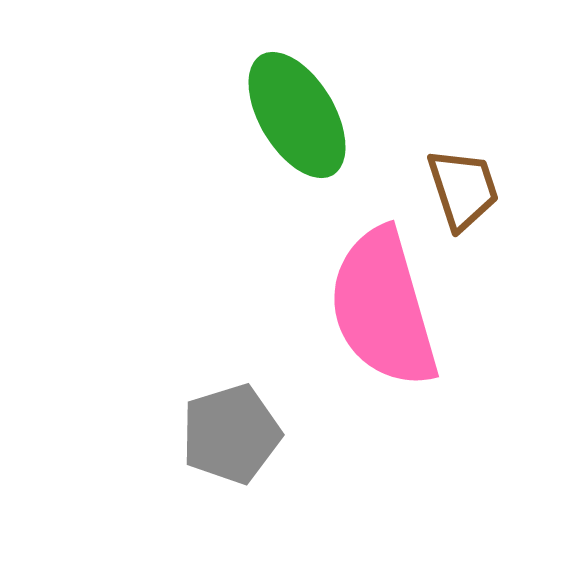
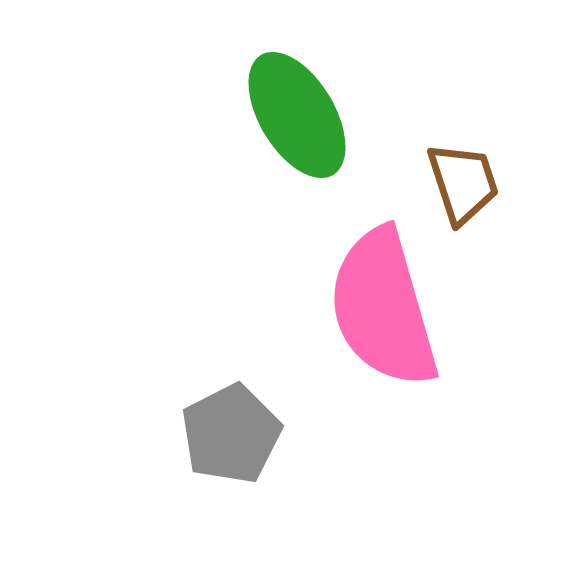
brown trapezoid: moved 6 px up
gray pentagon: rotated 10 degrees counterclockwise
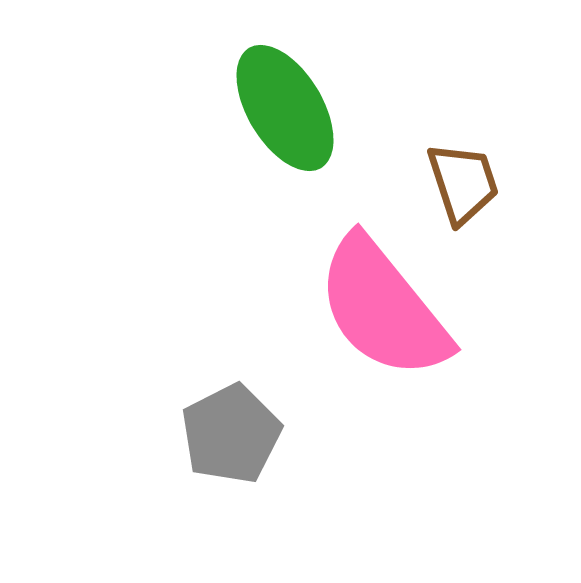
green ellipse: moved 12 px left, 7 px up
pink semicircle: rotated 23 degrees counterclockwise
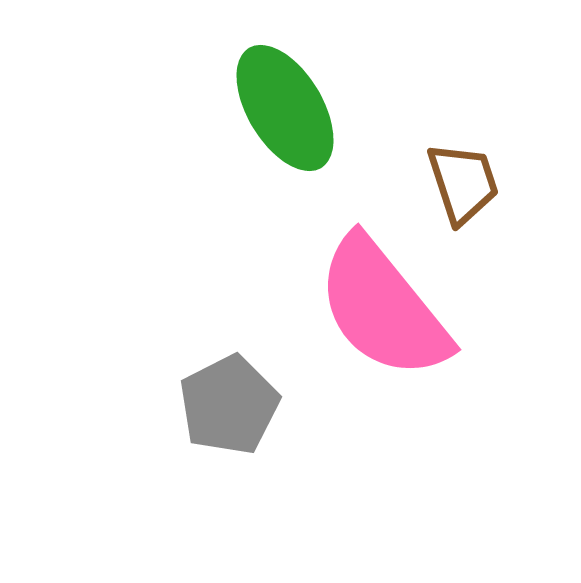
gray pentagon: moved 2 px left, 29 px up
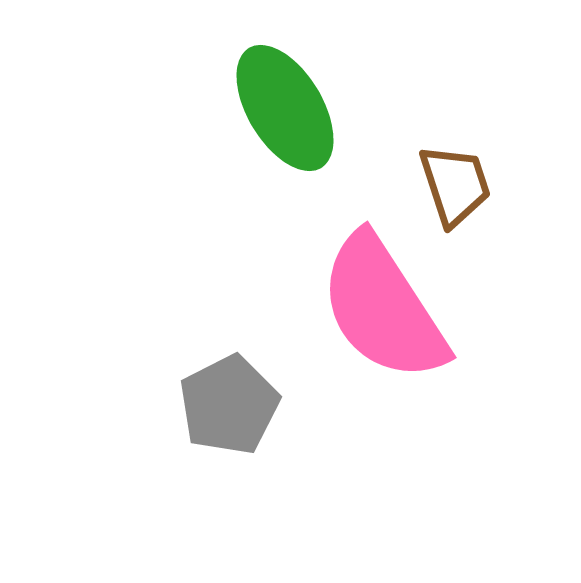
brown trapezoid: moved 8 px left, 2 px down
pink semicircle: rotated 6 degrees clockwise
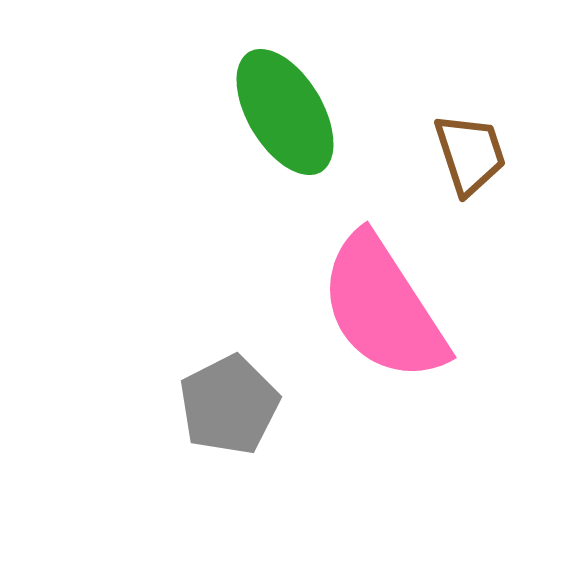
green ellipse: moved 4 px down
brown trapezoid: moved 15 px right, 31 px up
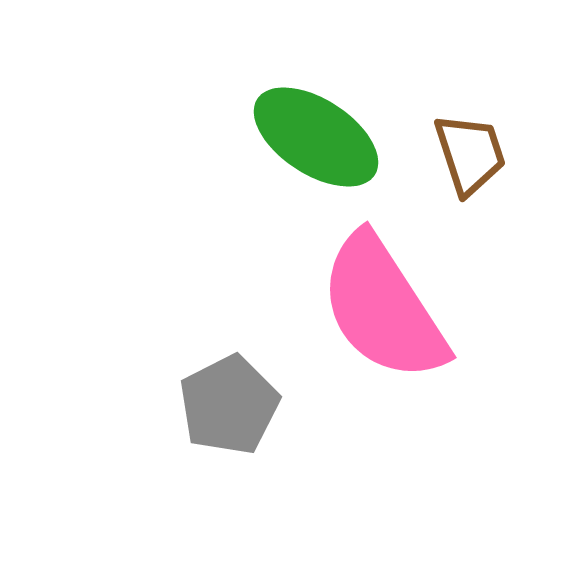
green ellipse: moved 31 px right, 25 px down; rotated 26 degrees counterclockwise
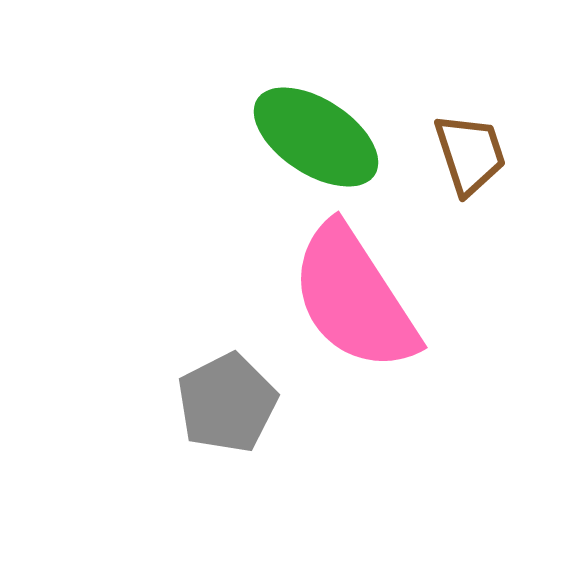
pink semicircle: moved 29 px left, 10 px up
gray pentagon: moved 2 px left, 2 px up
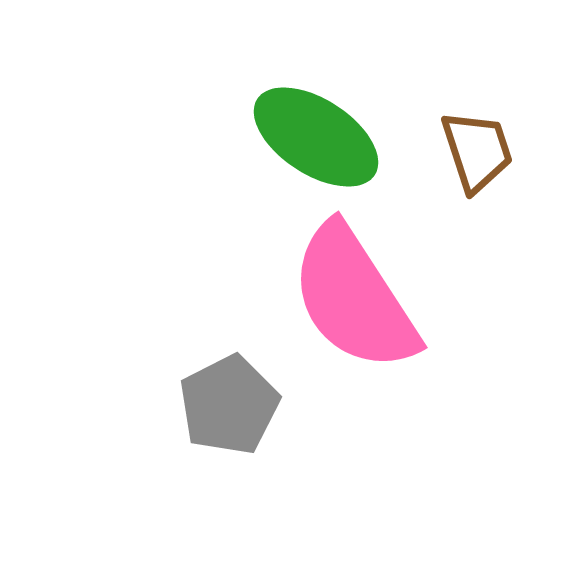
brown trapezoid: moved 7 px right, 3 px up
gray pentagon: moved 2 px right, 2 px down
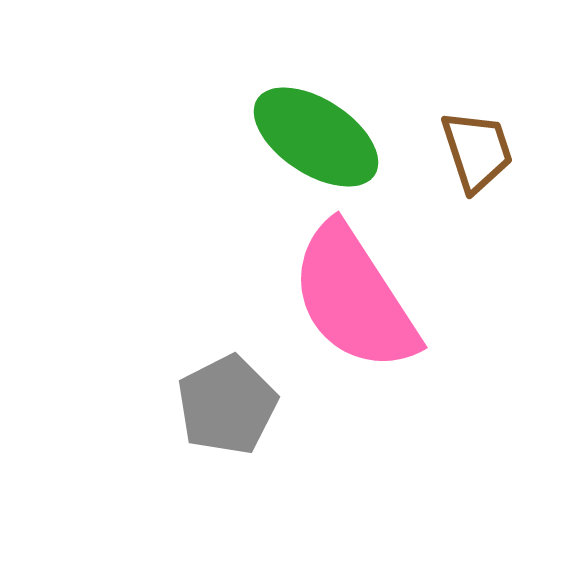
gray pentagon: moved 2 px left
